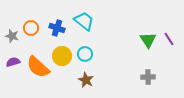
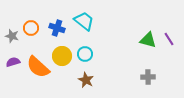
green triangle: rotated 42 degrees counterclockwise
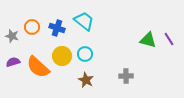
orange circle: moved 1 px right, 1 px up
gray cross: moved 22 px left, 1 px up
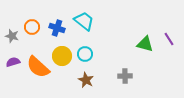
green triangle: moved 3 px left, 4 px down
gray cross: moved 1 px left
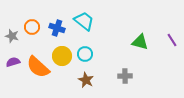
purple line: moved 3 px right, 1 px down
green triangle: moved 5 px left, 2 px up
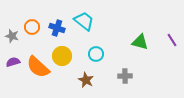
cyan circle: moved 11 px right
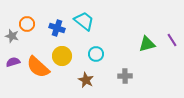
orange circle: moved 5 px left, 3 px up
green triangle: moved 7 px right, 2 px down; rotated 30 degrees counterclockwise
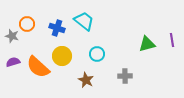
purple line: rotated 24 degrees clockwise
cyan circle: moved 1 px right
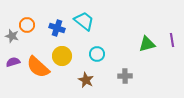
orange circle: moved 1 px down
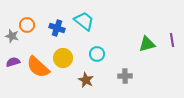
yellow circle: moved 1 px right, 2 px down
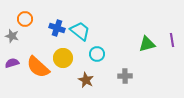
cyan trapezoid: moved 4 px left, 10 px down
orange circle: moved 2 px left, 6 px up
purple semicircle: moved 1 px left, 1 px down
